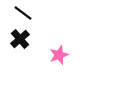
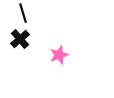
black line: rotated 36 degrees clockwise
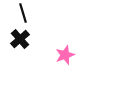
pink star: moved 6 px right
